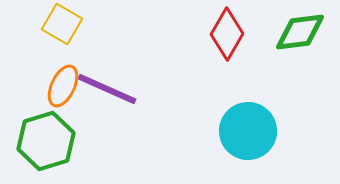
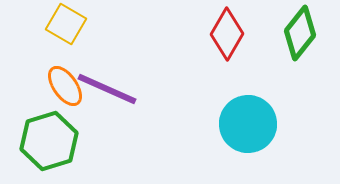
yellow square: moved 4 px right
green diamond: moved 1 px down; rotated 44 degrees counterclockwise
orange ellipse: moved 2 px right; rotated 60 degrees counterclockwise
cyan circle: moved 7 px up
green hexagon: moved 3 px right
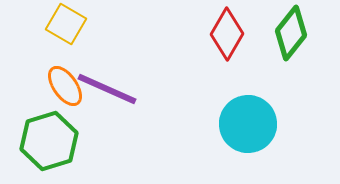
green diamond: moved 9 px left
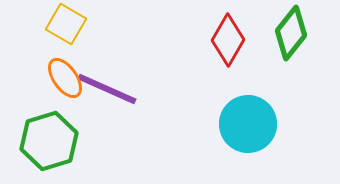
red diamond: moved 1 px right, 6 px down
orange ellipse: moved 8 px up
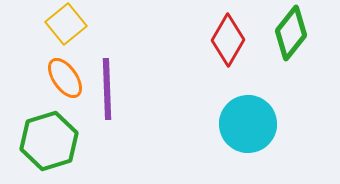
yellow square: rotated 21 degrees clockwise
purple line: rotated 64 degrees clockwise
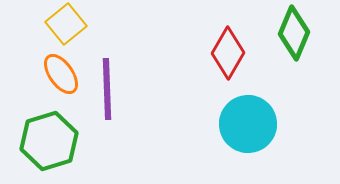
green diamond: moved 3 px right; rotated 16 degrees counterclockwise
red diamond: moved 13 px down
orange ellipse: moved 4 px left, 4 px up
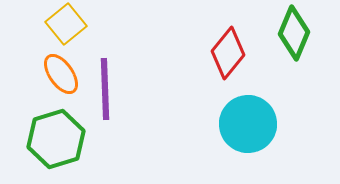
red diamond: rotated 9 degrees clockwise
purple line: moved 2 px left
green hexagon: moved 7 px right, 2 px up
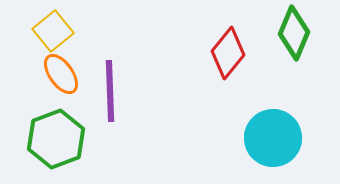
yellow square: moved 13 px left, 7 px down
purple line: moved 5 px right, 2 px down
cyan circle: moved 25 px right, 14 px down
green hexagon: rotated 4 degrees counterclockwise
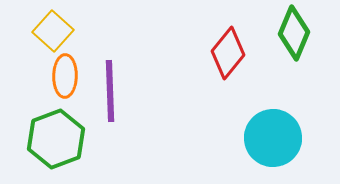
yellow square: rotated 9 degrees counterclockwise
orange ellipse: moved 4 px right, 2 px down; rotated 36 degrees clockwise
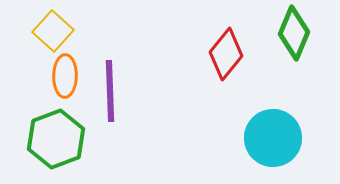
red diamond: moved 2 px left, 1 px down
